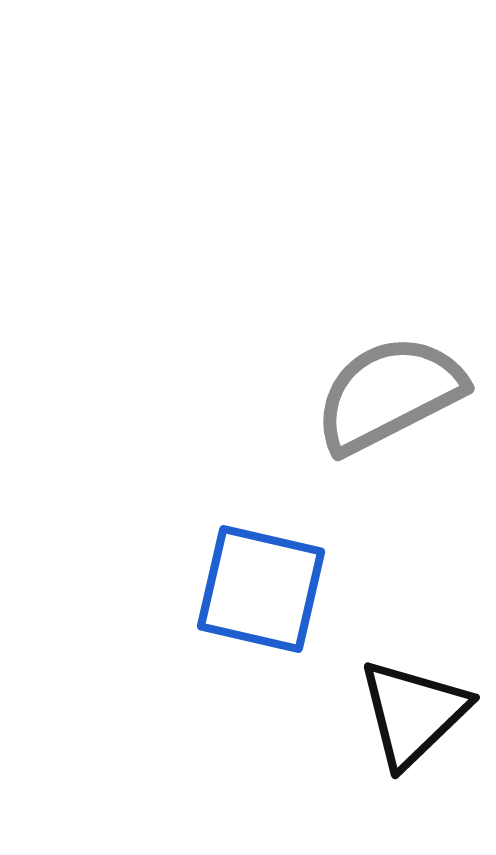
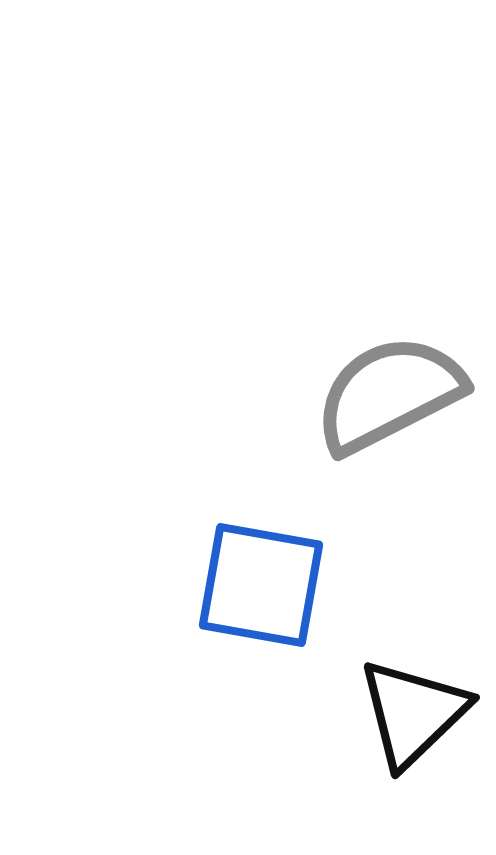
blue square: moved 4 px up; rotated 3 degrees counterclockwise
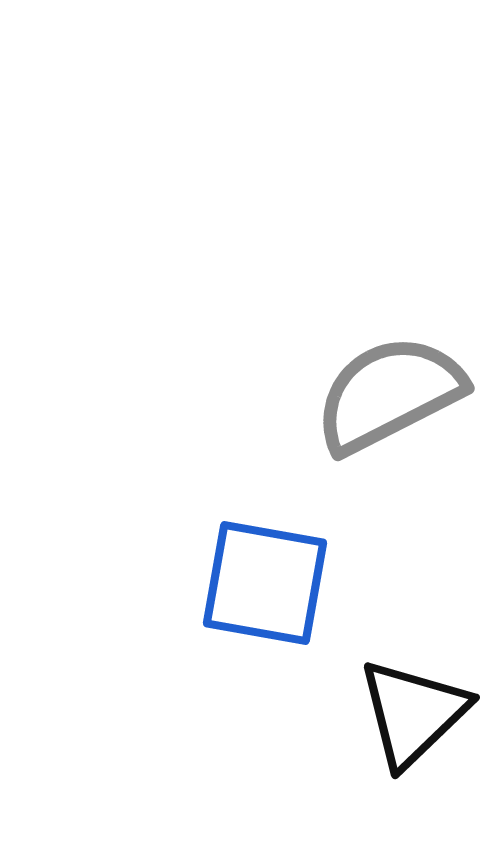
blue square: moved 4 px right, 2 px up
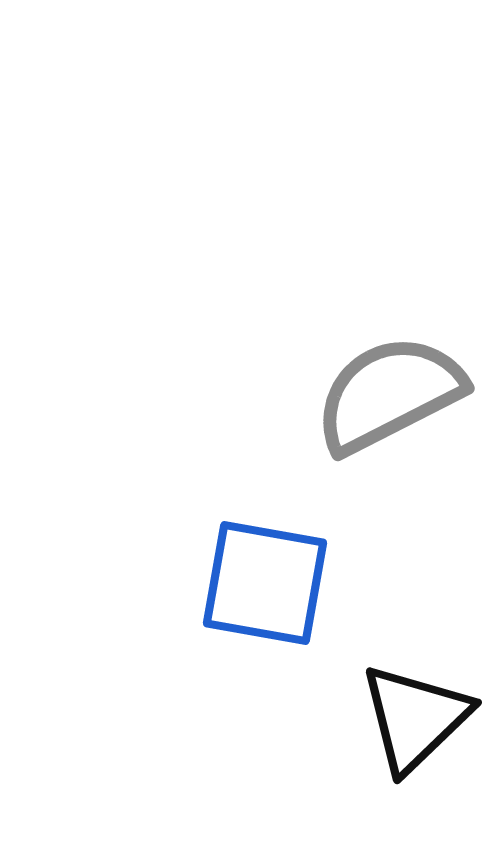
black triangle: moved 2 px right, 5 px down
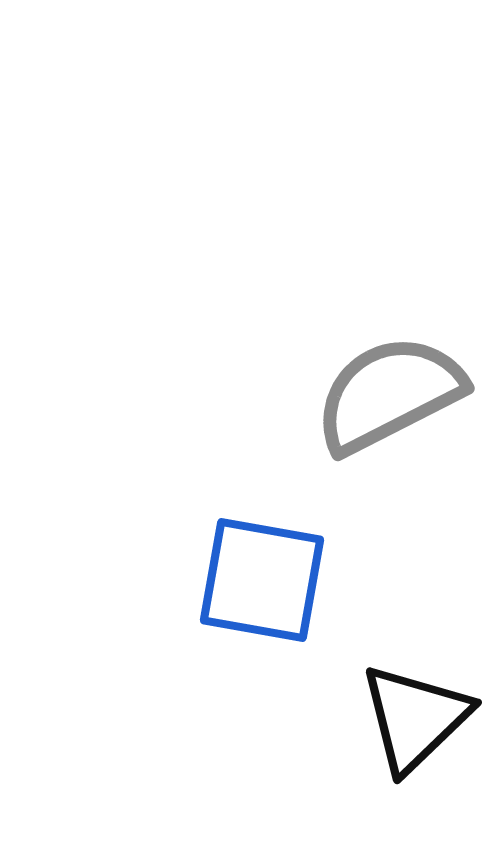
blue square: moved 3 px left, 3 px up
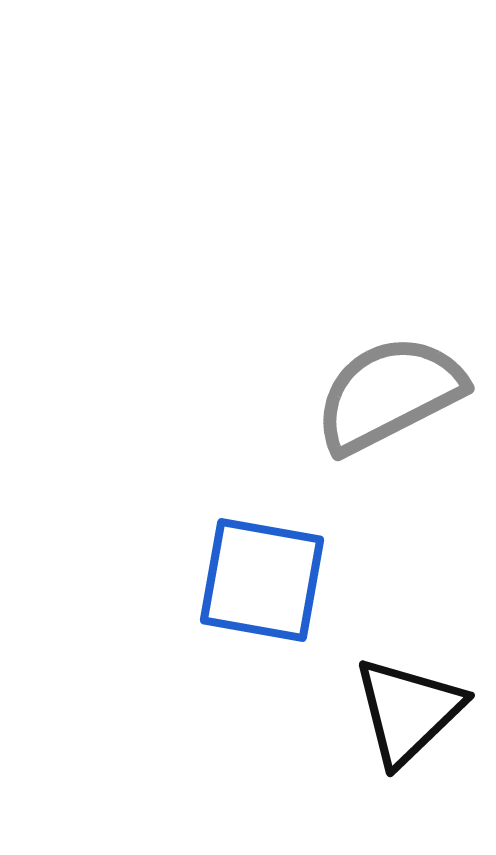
black triangle: moved 7 px left, 7 px up
